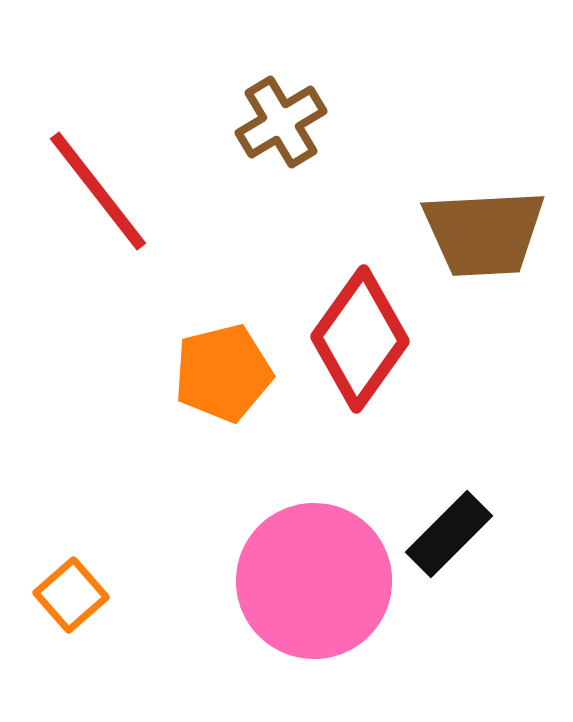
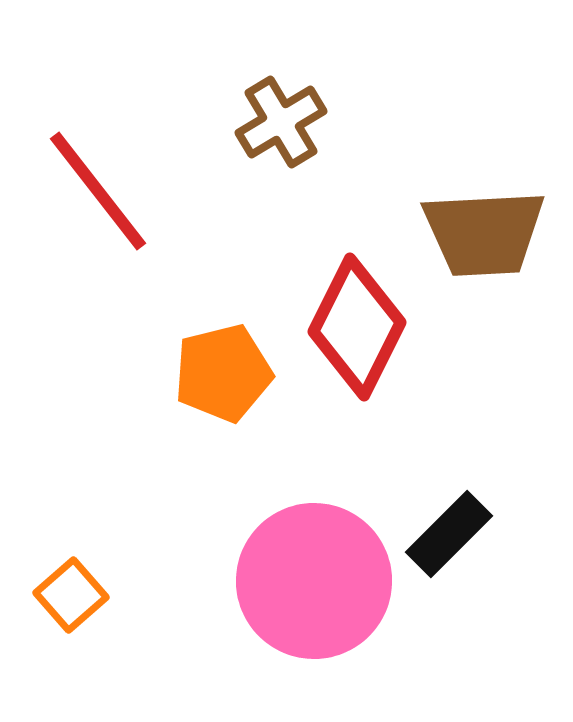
red diamond: moved 3 px left, 12 px up; rotated 9 degrees counterclockwise
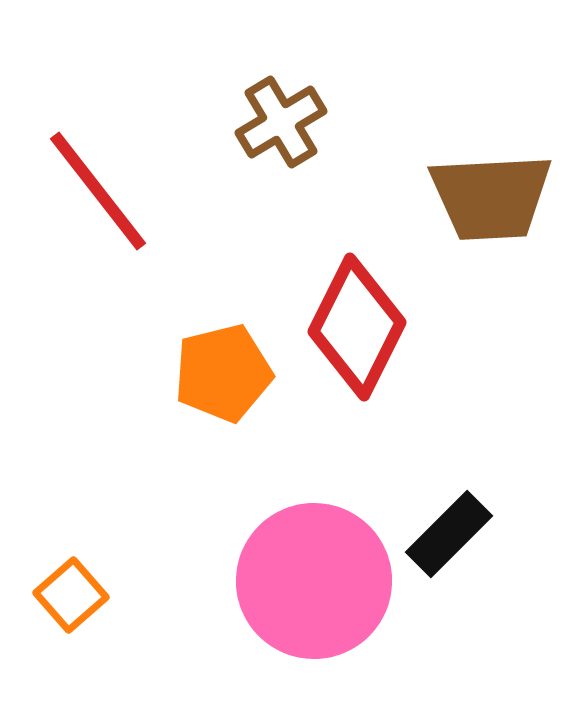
brown trapezoid: moved 7 px right, 36 px up
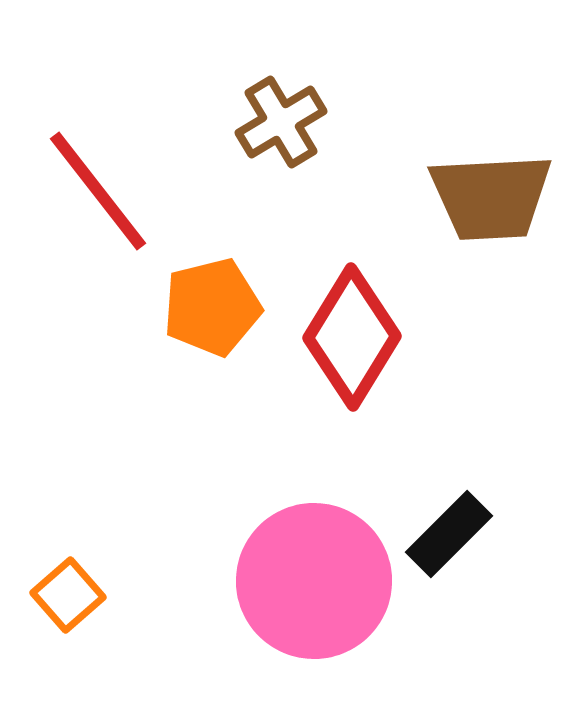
red diamond: moved 5 px left, 10 px down; rotated 5 degrees clockwise
orange pentagon: moved 11 px left, 66 px up
orange square: moved 3 px left
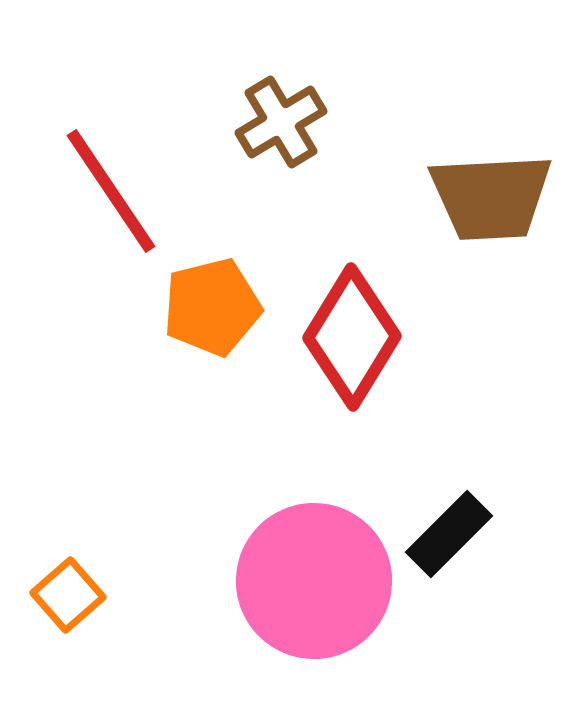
red line: moved 13 px right; rotated 4 degrees clockwise
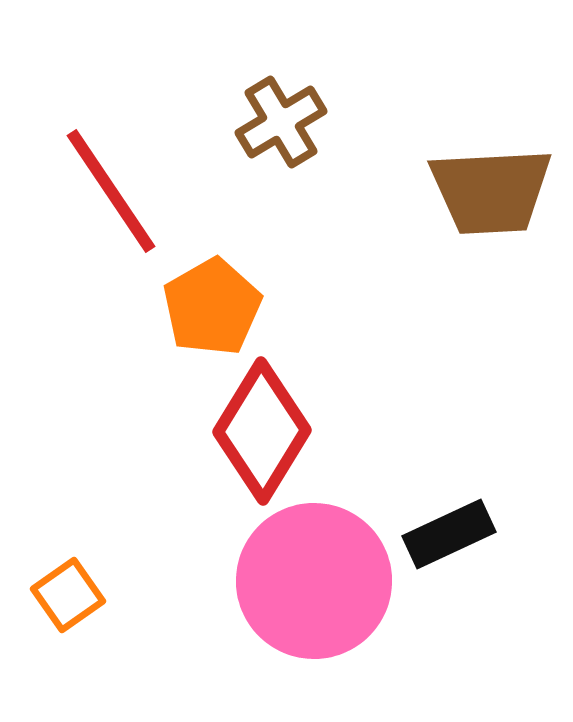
brown trapezoid: moved 6 px up
orange pentagon: rotated 16 degrees counterclockwise
red diamond: moved 90 px left, 94 px down
black rectangle: rotated 20 degrees clockwise
orange square: rotated 6 degrees clockwise
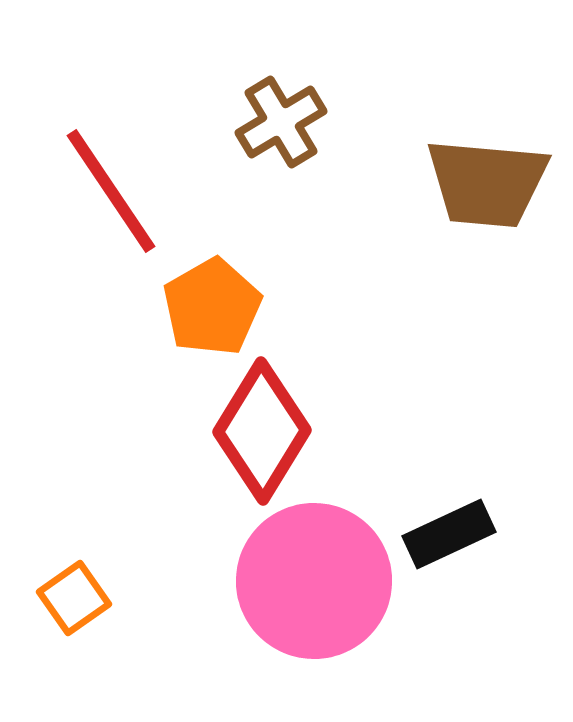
brown trapezoid: moved 4 px left, 8 px up; rotated 8 degrees clockwise
orange square: moved 6 px right, 3 px down
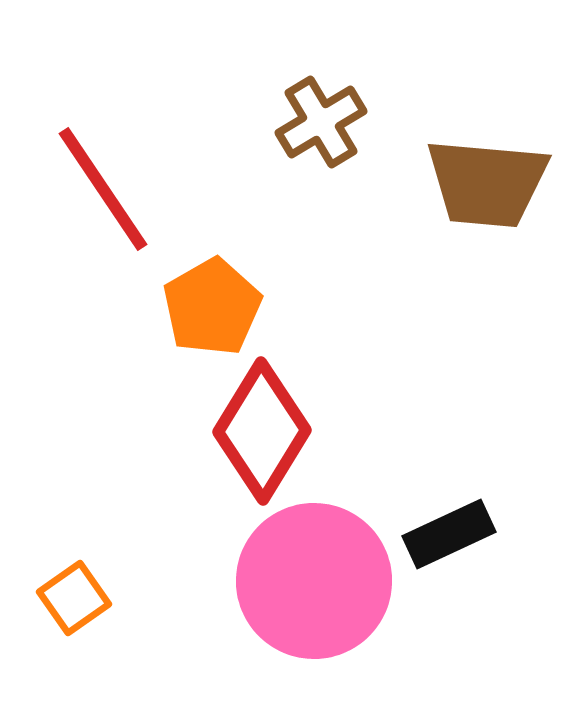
brown cross: moved 40 px right
red line: moved 8 px left, 2 px up
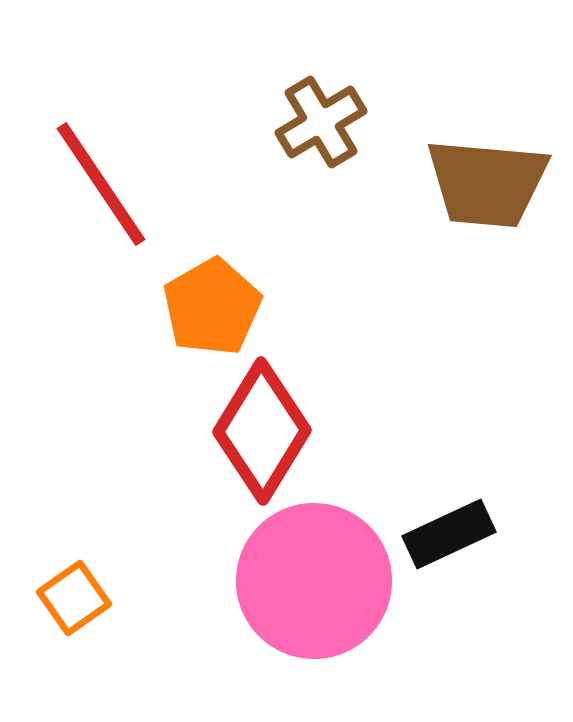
red line: moved 2 px left, 5 px up
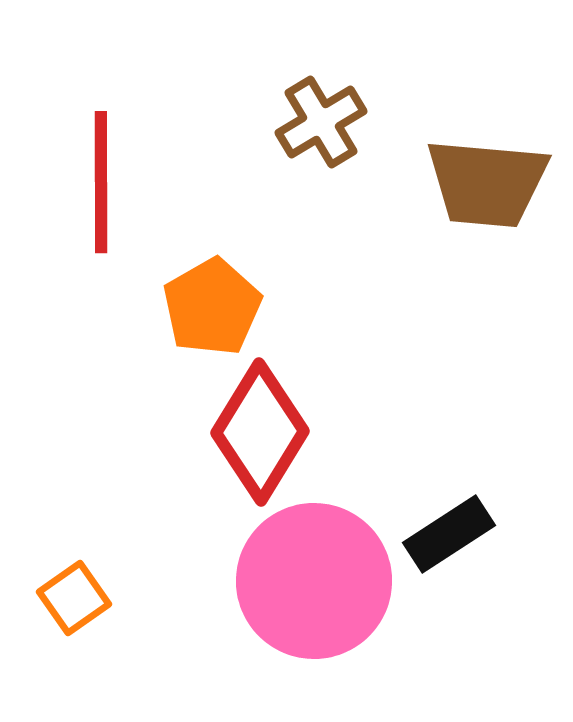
red line: moved 2 px up; rotated 34 degrees clockwise
red diamond: moved 2 px left, 1 px down
black rectangle: rotated 8 degrees counterclockwise
